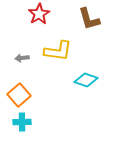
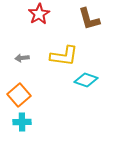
yellow L-shape: moved 6 px right, 5 px down
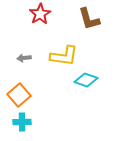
red star: moved 1 px right
gray arrow: moved 2 px right
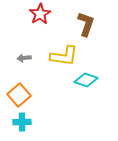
brown L-shape: moved 3 px left, 5 px down; rotated 145 degrees counterclockwise
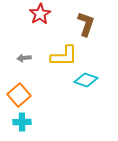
yellow L-shape: rotated 8 degrees counterclockwise
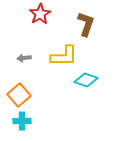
cyan cross: moved 1 px up
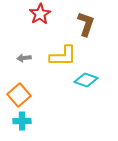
yellow L-shape: moved 1 px left
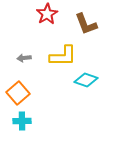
red star: moved 7 px right
brown L-shape: rotated 140 degrees clockwise
orange square: moved 1 px left, 2 px up
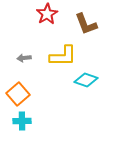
orange square: moved 1 px down
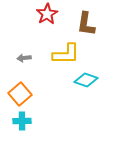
brown L-shape: rotated 30 degrees clockwise
yellow L-shape: moved 3 px right, 2 px up
orange square: moved 2 px right
